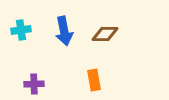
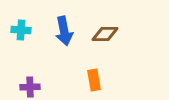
cyan cross: rotated 12 degrees clockwise
purple cross: moved 4 px left, 3 px down
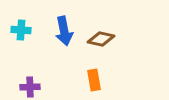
brown diamond: moved 4 px left, 5 px down; rotated 12 degrees clockwise
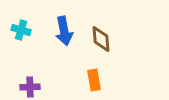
cyan cross: rotated 12 degrees clockwise
brown diamond: rotated 72 degrees clockwise
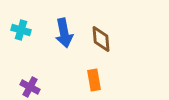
blue arrow: moved 2 px down
purple cross: rotated 30 degrees clockwise
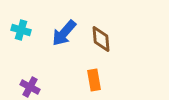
blue arrow: rotated 52 degrees clockwise
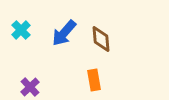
cyan cross: rotated 30 degrees clockwise
purple cross: rotated 18 degrees clockwise
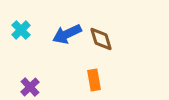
blue arrow: moved 3 px right, 1 px down; rotated 24 degrees clockwise
brown diamond: rotated 12 degrees counterclockwise
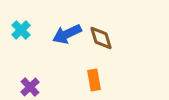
brown diamond: moved 1 px up
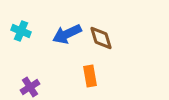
cyan cross: moved 1 px down; rotated 24 degrees counterclockwise
orange rectangle: moved 4 px left, 4 px up
purple cross: rotated 12 degrees clockwise
